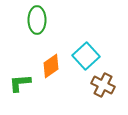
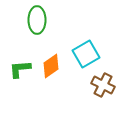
cyan square: moved 2 px up; rotated 12 degrees clockwise
green L-shape: moved 14 px up
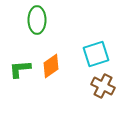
cyan square: moved 10 px right; rotated 12 degrees clockwise
brown cross: moved 1 px down
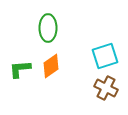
green ellipse: moved 11 px right, 8 px down
cyan square: moved 9 px right, 2 px down
brown cross: moved 3 px right, 2 px down
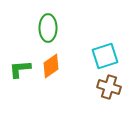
brown cross: moved 3 px right, 1 px up; rotated 10 degrees counterclockwise
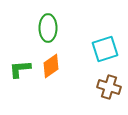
cyan square: moved 7 px up
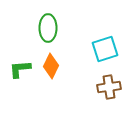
orange diamond: rotated 30 degrees counterclockwise
brown cross: rotated 25 degrees counterclockwise
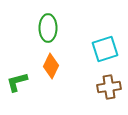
green L-shape: moved 3 px left, 13 px down; rotated 10 degrees counterclockwise
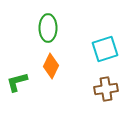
brown cross: moved 3 px left, 2 px down
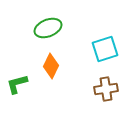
green ellipse: rotated 68 degrees clockwise
green L-shape: moved 2 px down
